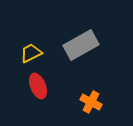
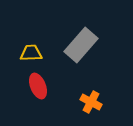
gray rectangle: rotated 20 degrees counterclockwise
yellow trapezoid: rotated 25 degrees clockwise
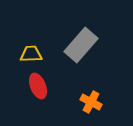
yellow trapezoid: moved 1 px down
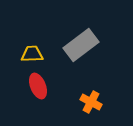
gray rectangle: rotated 12 degrees clockwise
yellow trapezoid: moved 1 px right
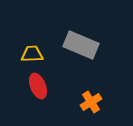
gray rectangle: rotated 60 degrees clockwise
orange cross: rotated 30 degrees clockwise
